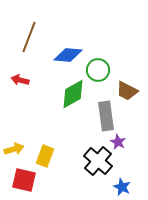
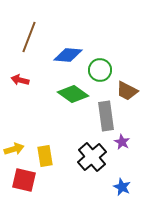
green circle: moved 2 px right
green diamond: rotated 64 degrees clockwise
purple star: moved 4 px right
yellow rectangle: rotated 30 degrees counterclockwise
black cross: moved 6 px left, 4 px up; rotated 8 degrees clockwise
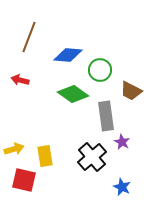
brown trapezoid: moved 4 px right
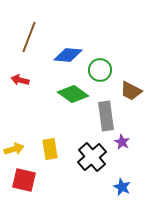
yellow rectangle: moved 5 px right, 7 px up
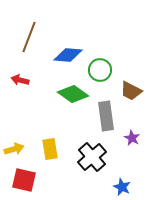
purple star: moved 10 px right, 4 px up
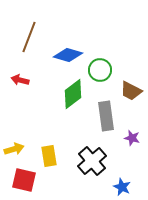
blue diamond: rotated 12 degrees clockwise
green diamond: rotated 72 degrees counterclockwise
purple star: rotated 14 degrees counterclockwise
yellow rectangle: moved 1 px left, 7 px down
black cross: moved 4 px down
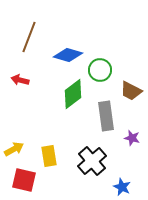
yellow arrow: rotated 12 degrees counterclockwise
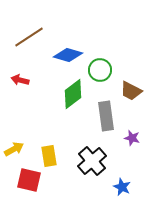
brown line: rotated 36 degrees clockwise
red square: moved 5 px right
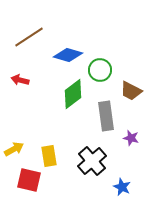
purple star: moved 1 px left
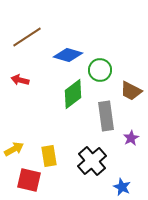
brown line: moved 2 px left
purple star: rotated 28 degrees clockwise
